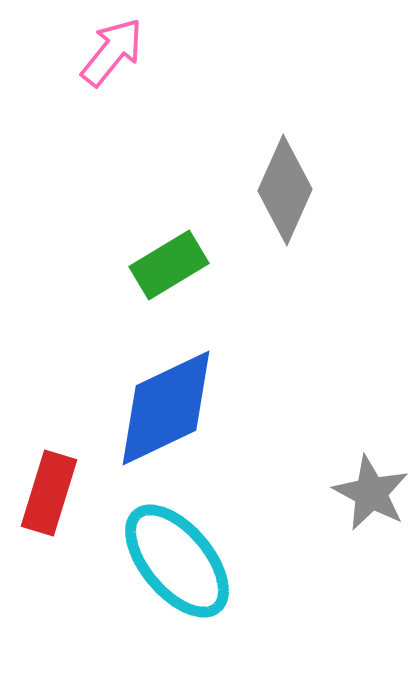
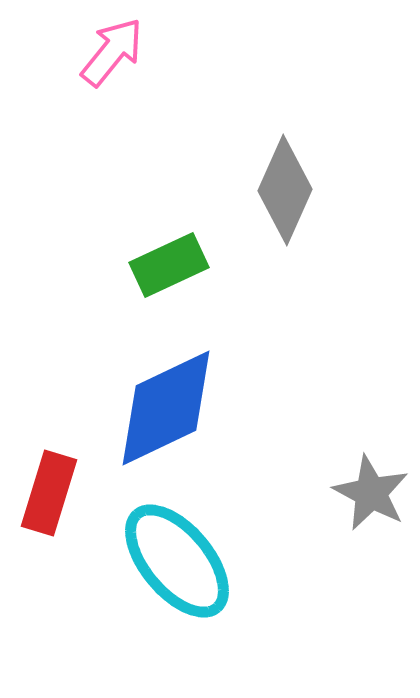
green rectangle: rotated 6 degrees clockwise
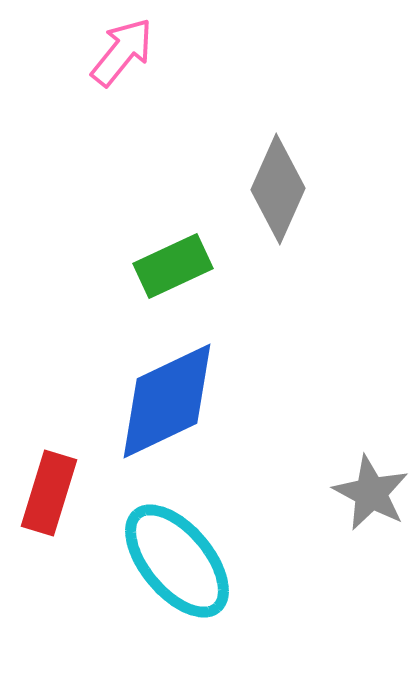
pink arrow: moved 10 px right
gray diamond: moved 7 px left, 1 px up
green rectangle: moved 4 px right, 1 px down
blue diamond: moved 1 px right, 7 px up
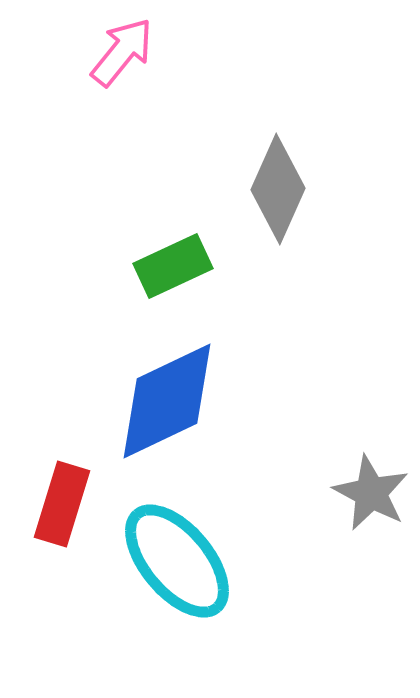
red rectangle: moved 13 px right, 11 px down
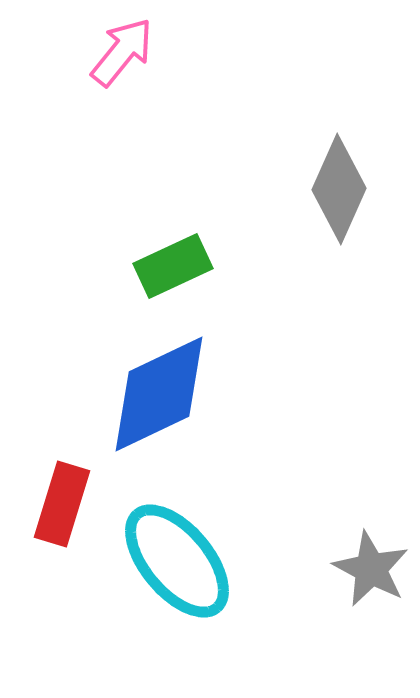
gray diamond: moved 61 px right
blue diamond: moved 8 px left, 7 px up
gray star: moved 76 px down
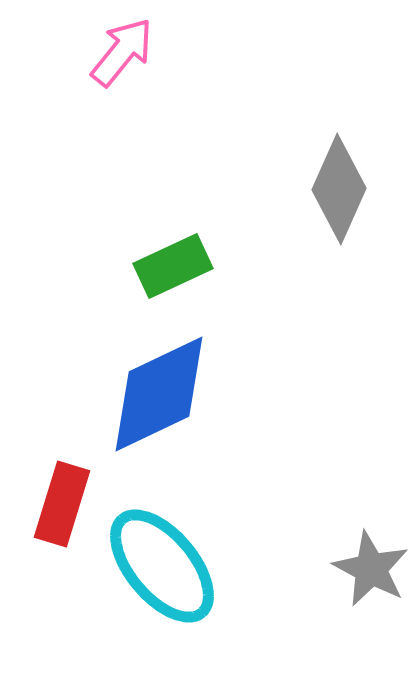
cyan ellipse: moved 15 px left, 5 px down
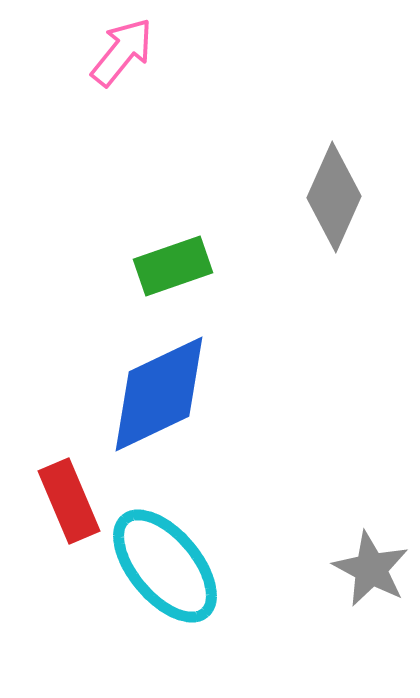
gray diamond: moved 5 px left, 8 px down
green rectangle: rotated 6 degrees clockwise
red rectangle: moved 7 px right, 3 px up; rotated 40 degrees counterclockwise
cyan ellipse: moved 3 px right
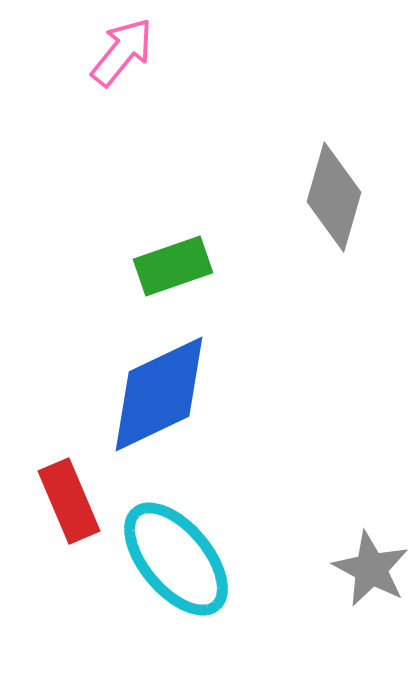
gray diamond: rotated 8 degrees counterclockwise
cyan ellipse: moved 11 px right, 7 px up
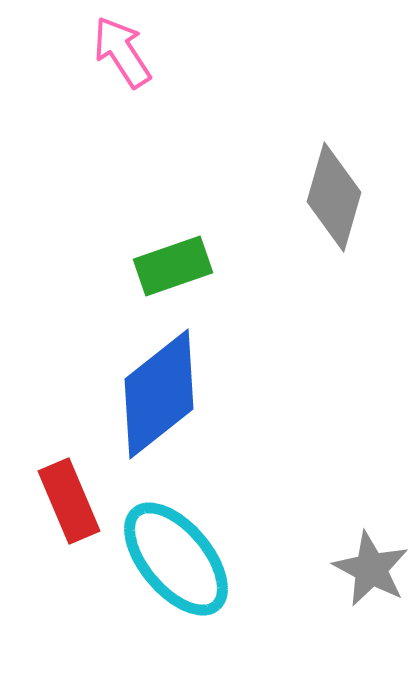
pink arrow: rotated 72 degrees counterclockwise
blue diamond: rotated 13 degrees counterclockwise
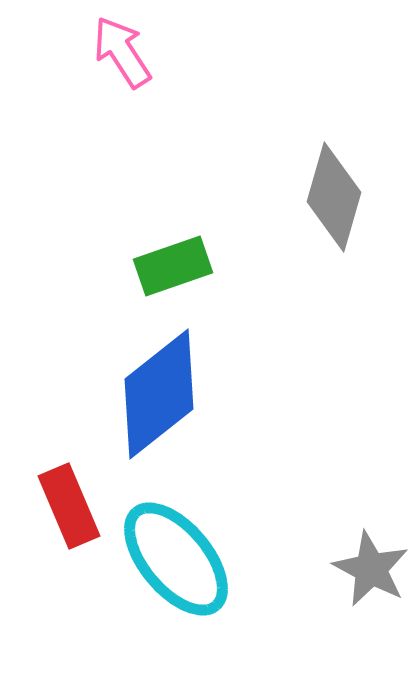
red rectangle: moved 5 px down
